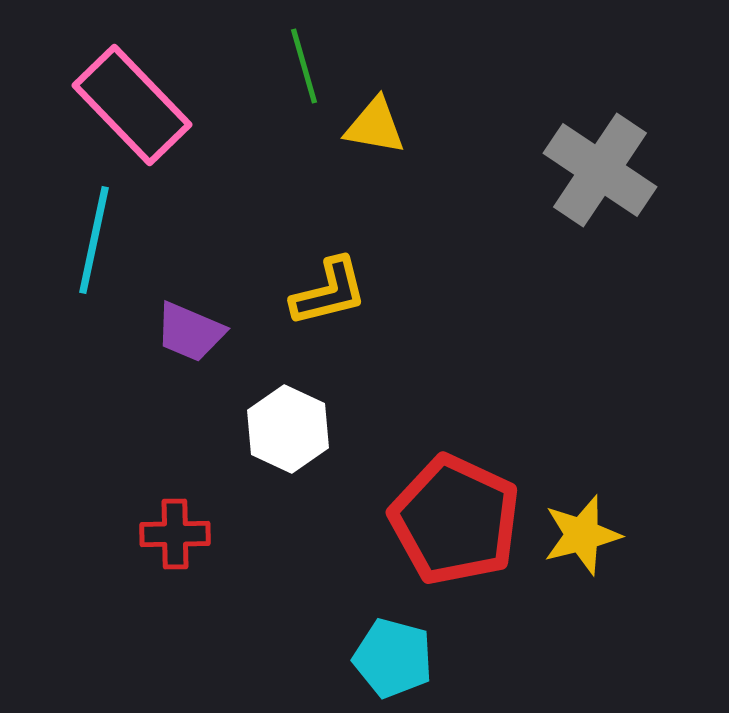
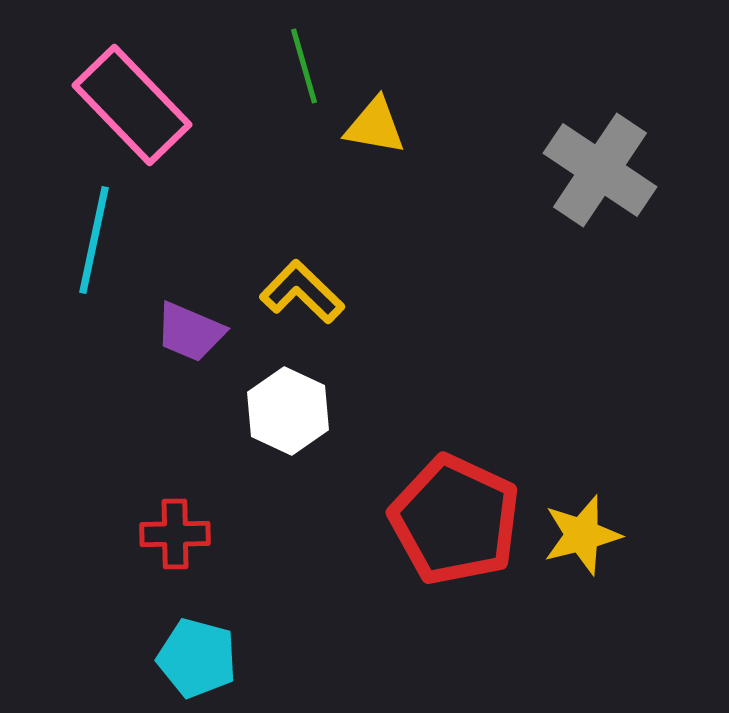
yellow L-shape: moved 27 px left; rotated 122 degrees counterclockwise
white hexagon: moved 18 px up
cyan pentagon: moved 196 px left
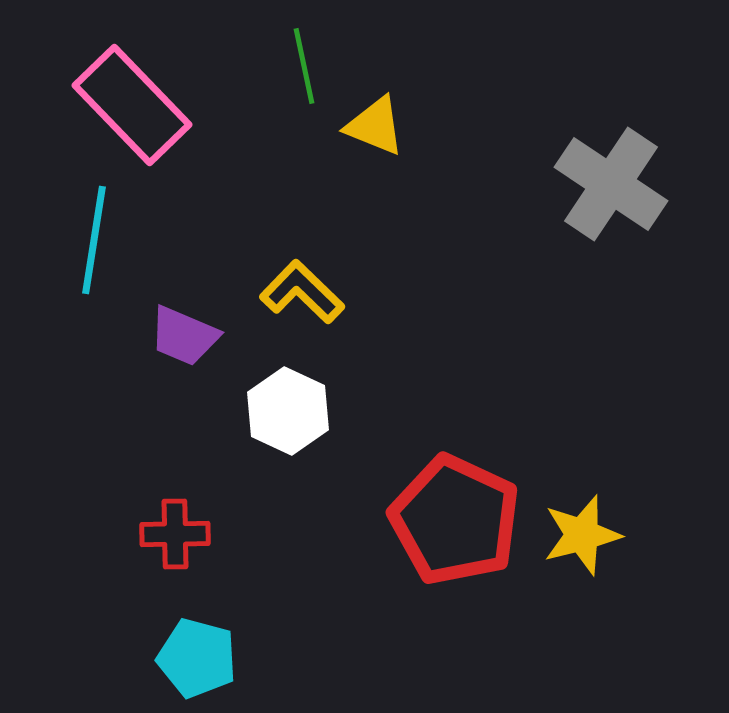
green line: rotated 4 degrees clockwise
yellow triangle: rotated 12 degrees clockwise
gray cross: moved 11 px right, 14 px down
cyan line: rotated 3 degrees counterclockwise
purple trapezoid: moved 6 px left, 4 px down
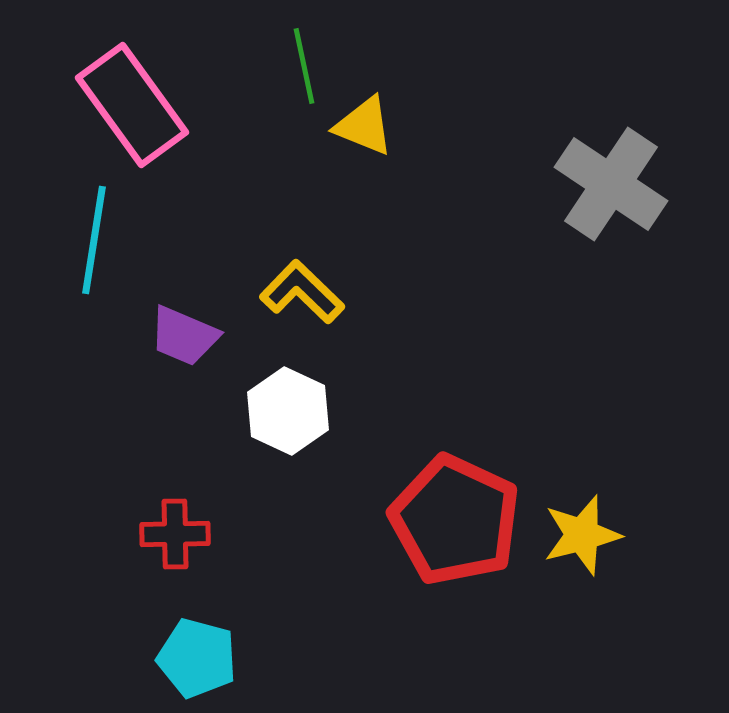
pink rectangle: rotated 8 degrees clockwise
yellow triangle: moved 11 px left
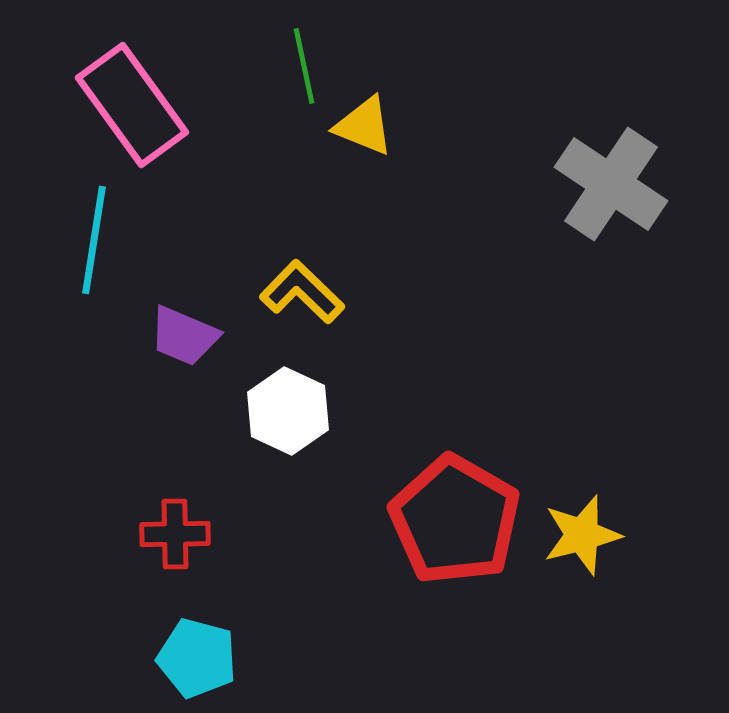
red pentagon: rotated 5 degrees clockwise
